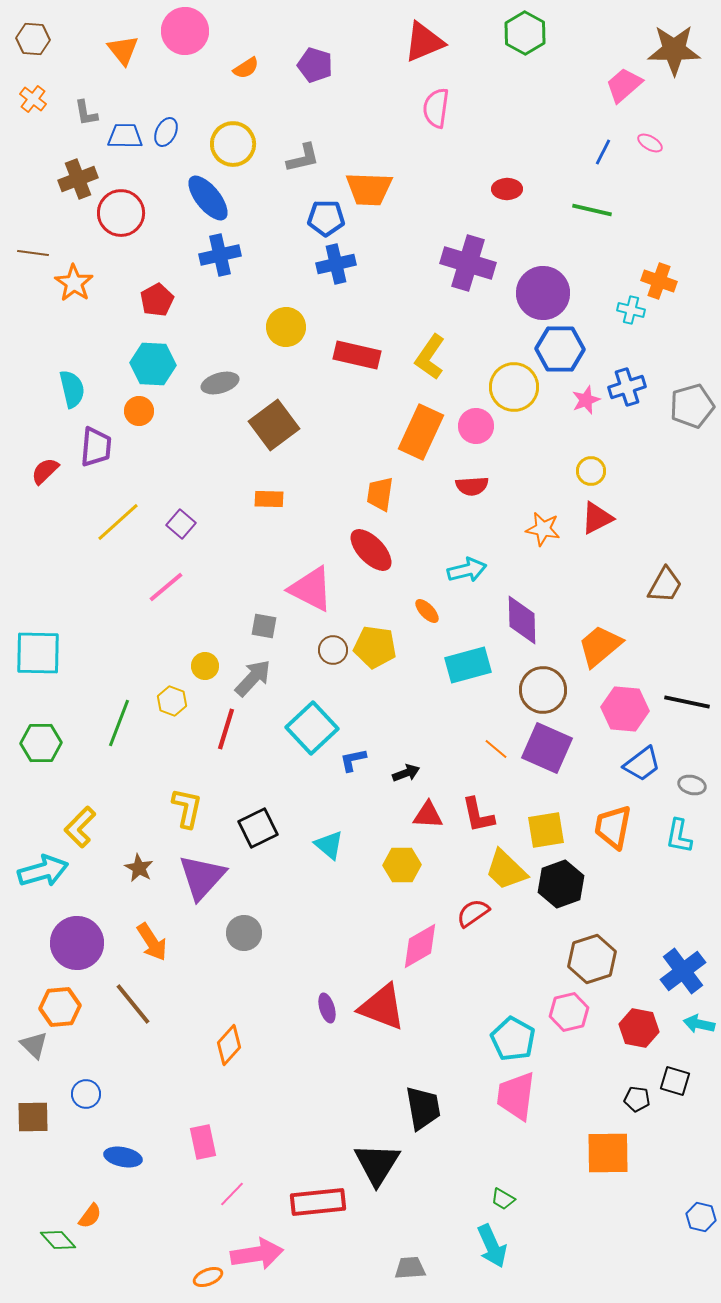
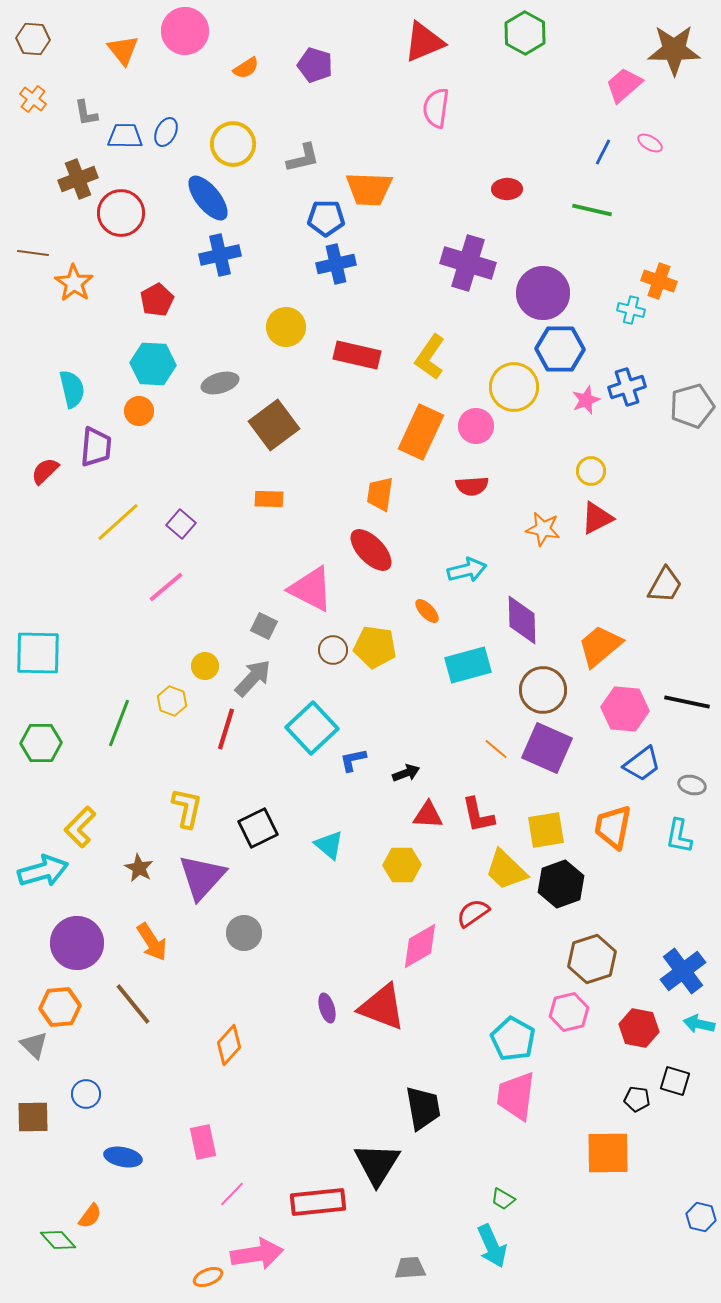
gray square at (264, 626): rotated 16 degrees clockwise
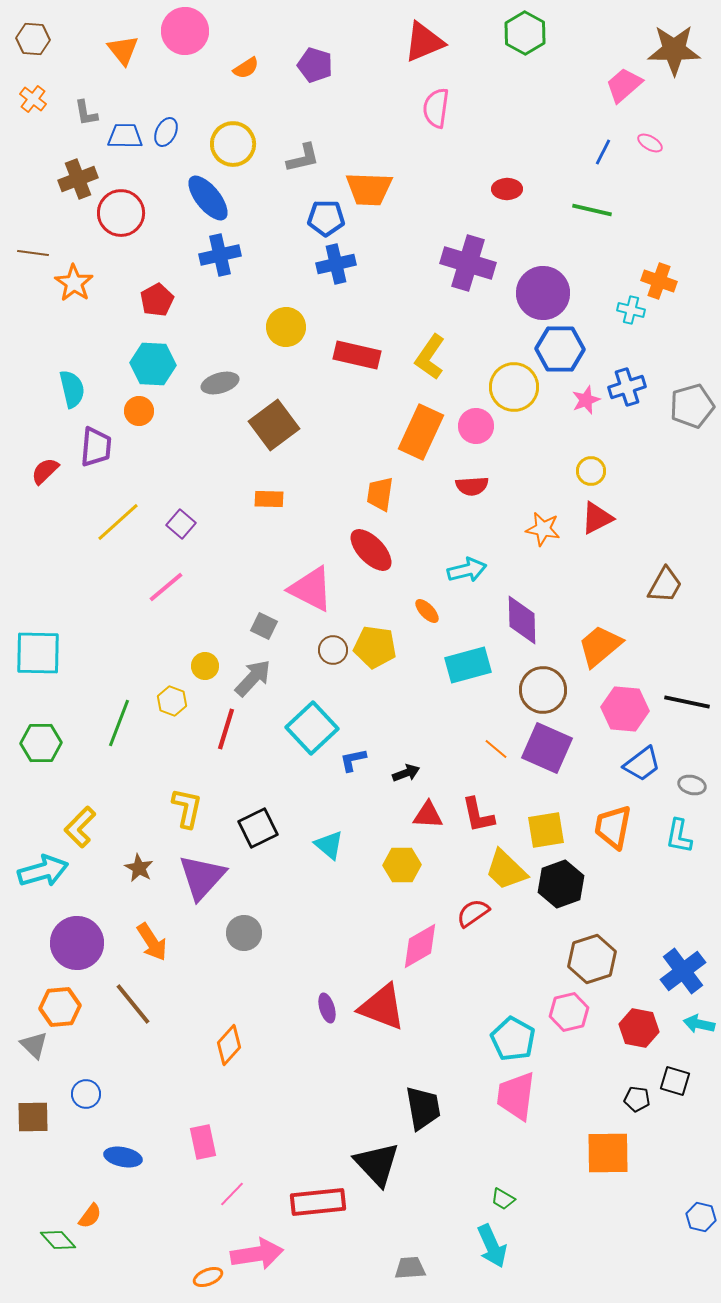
black triangle at (377, 1164): rotated 15 degrees counterclockwise
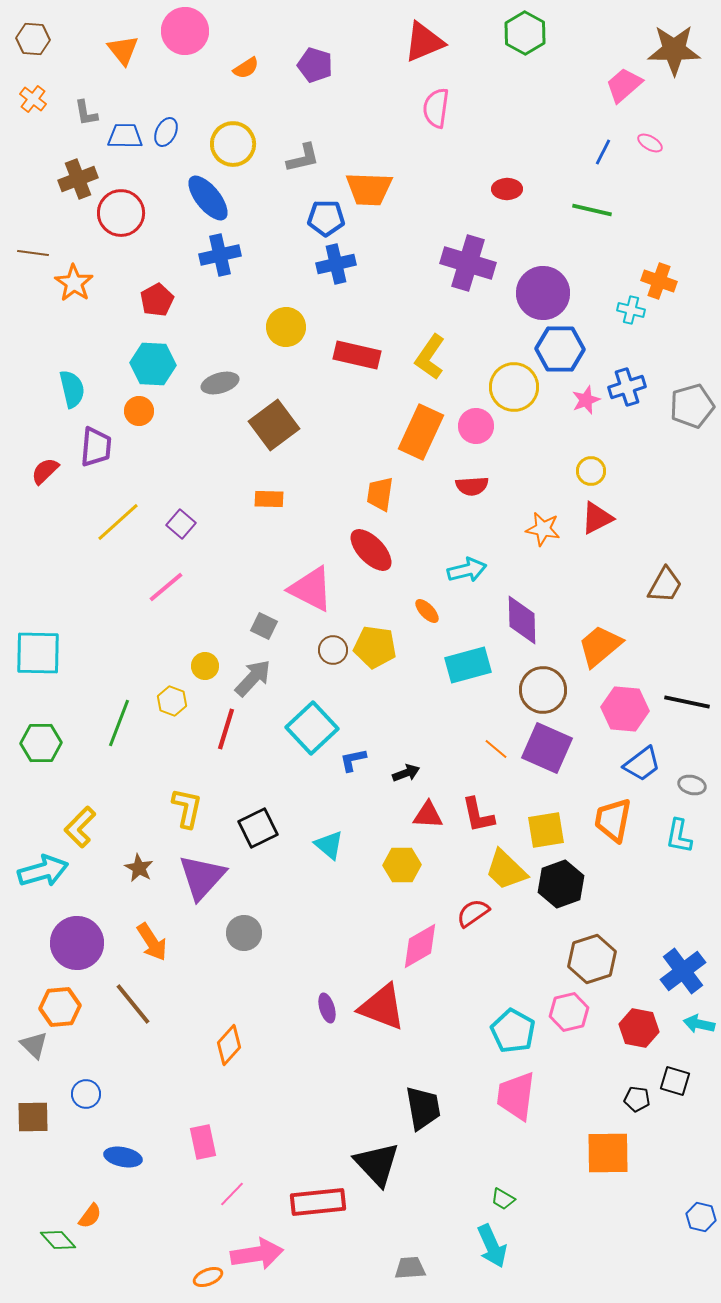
orange trapezoid at (613, 827): moved 7 px up
cyan pentagon at (513, 1039): moved 8 px up
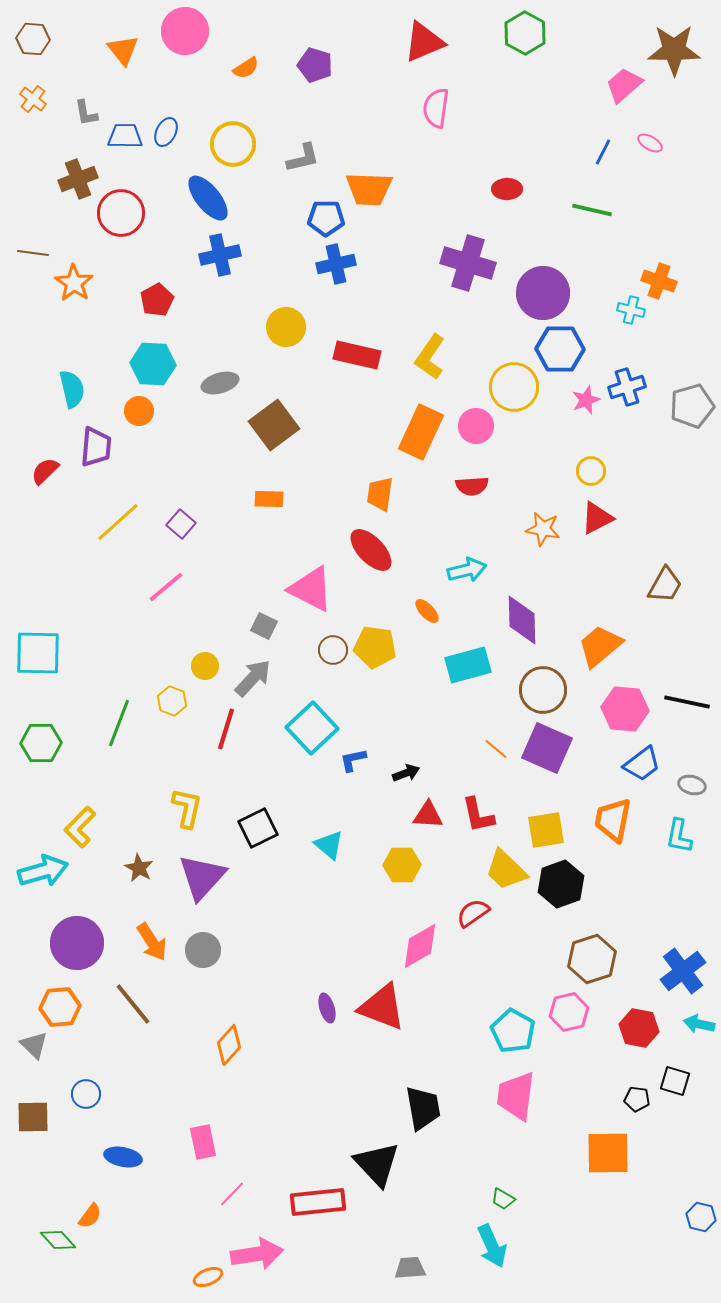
gray circle at (244, 933): moved 41 px left, 17 px down
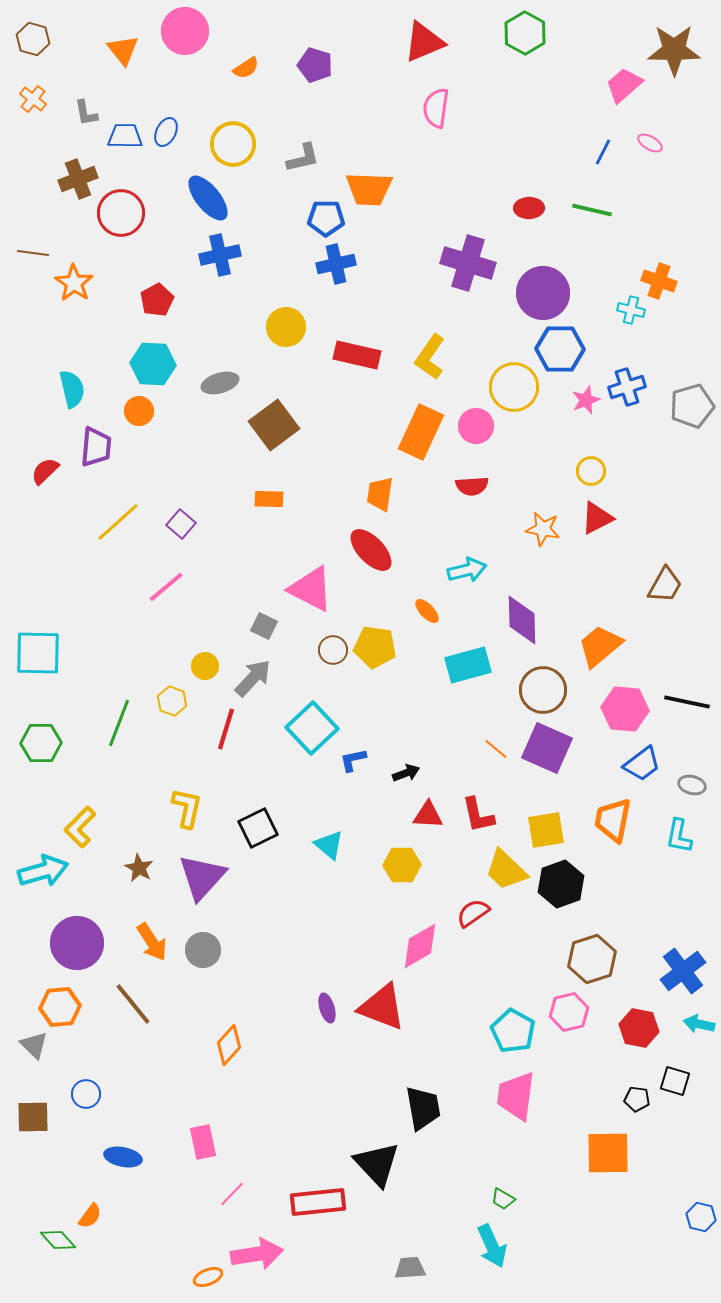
brown hexagon at (33, 39): rotated 12 degrees clockwise
red ellipse at (507, 189): moved 22 px right, 19 px down
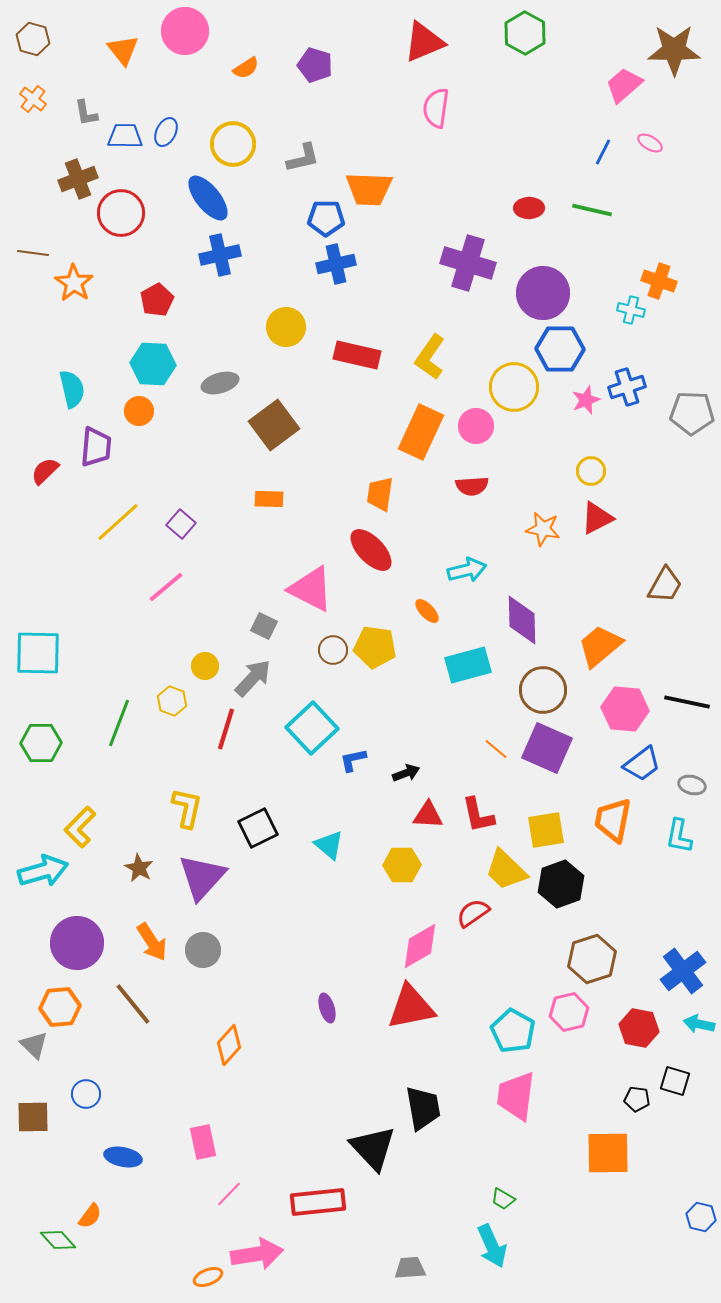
gray pentagon at (692, 406): moved 7 px down; rotated 18 degrees clockwise
red triangle at (382, 1007): moved 29 px right; rotated 32 degrees counterclockwise
black triangle at (377, 1164): moved 4 px left, 16 px up
pink line at (232, 1194): moved 3 px left
